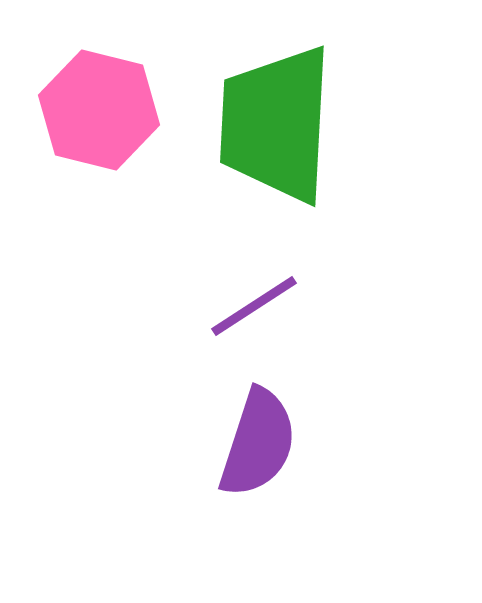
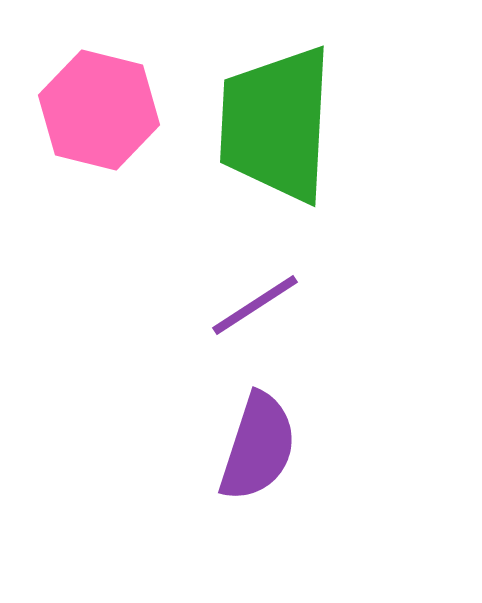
purple line: moved 1 px right, 1 px up
purple semicircle: moved 4 px down
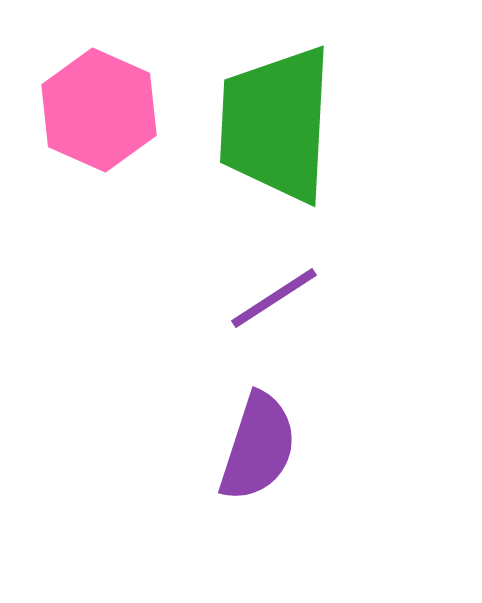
pink hexagon: rotated 10 degrees clockwise
purple line: moved 19 px right, 7 px up
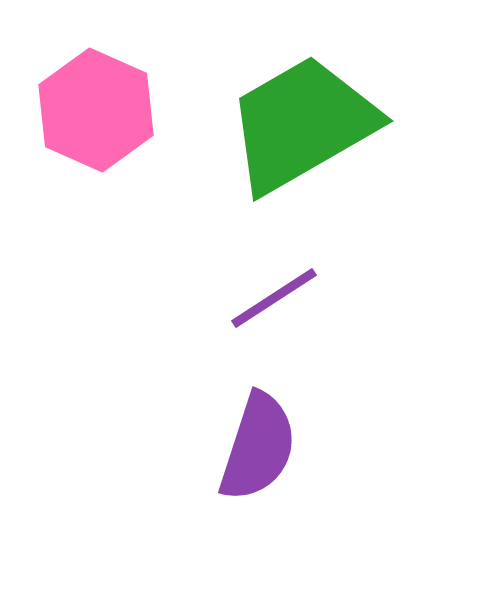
pink hexagon: moved 3 px left
green trapezoid: moved 26 px right; rotated 57 degrees clockwise
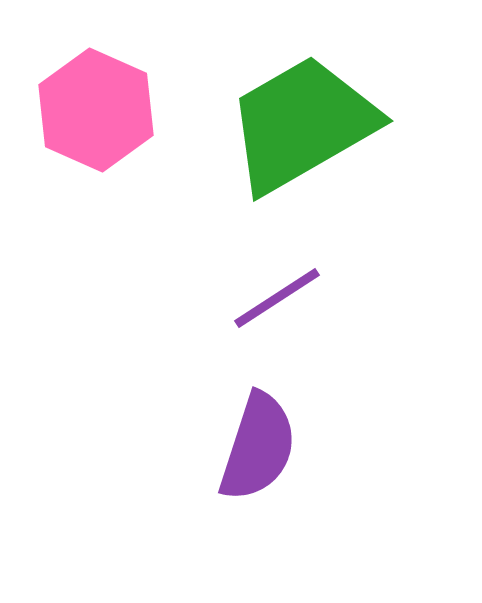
purple line: moved 3 px right
